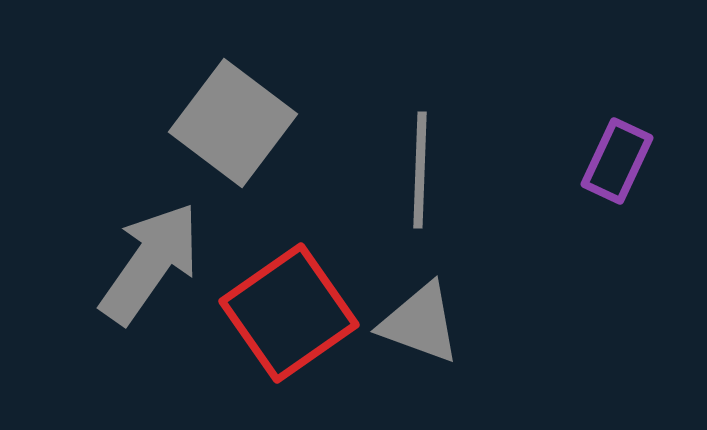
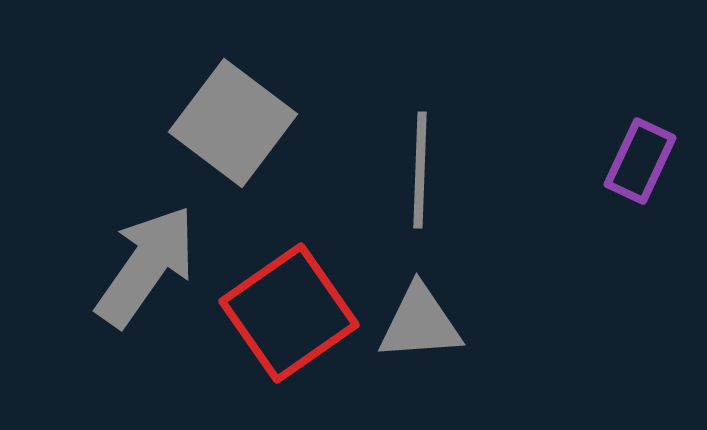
purple rectangle: moved 23 px right
gray arrow: moved 4 px left, 3 px down
gray triangle: rotated 24 degrees counterclockwise
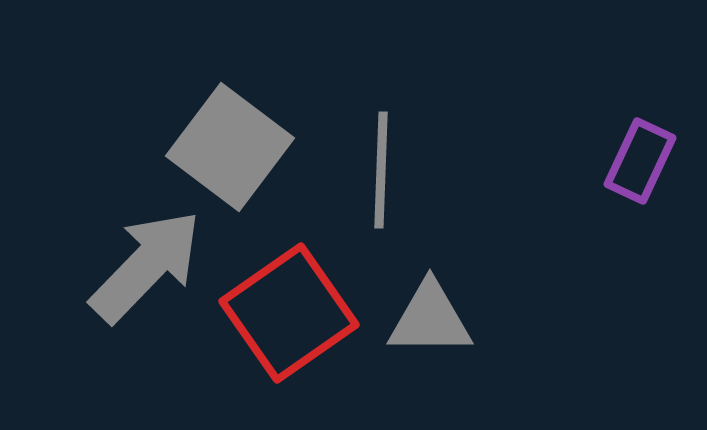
gray square: moved 3 px left, 24 px down
gray line: moved 39 px left
gray arrow: rotated 9 degrees clockwise
gray triangle: moved 10 px right, 4 px up; rotated 4 degrees clockwise
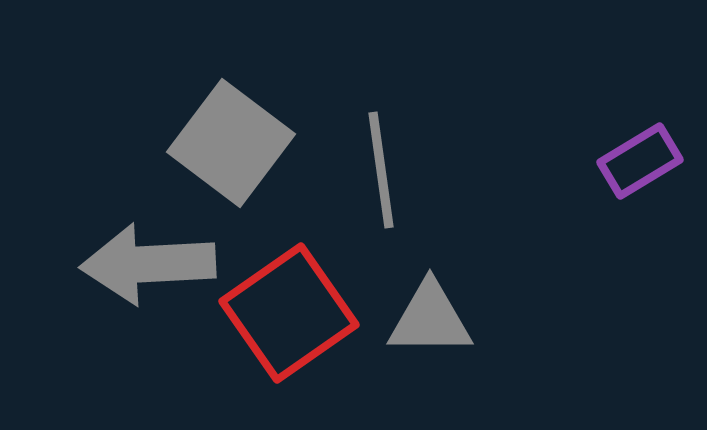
gray square: moved 1 px right, 4 px up
purple rectangle: rotated 34 degrees clockwise
gray line: rotated 10 degrees counterclockwise
gray arrow: moved 2 px right, 2 px up; rotated 137 degrees counterclockwise
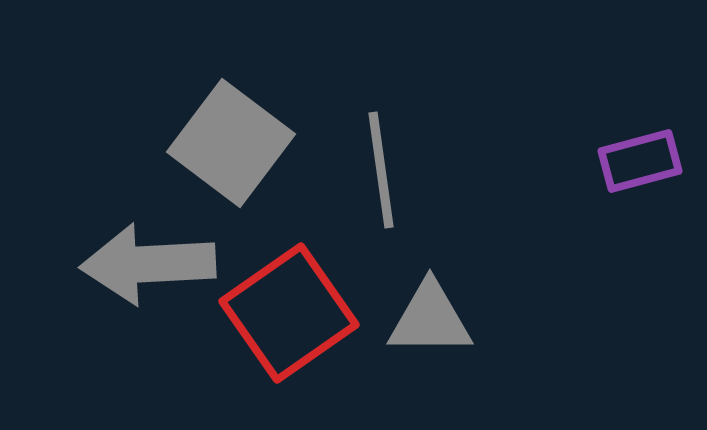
purple rectangle: rotated 16 degrees clockwise
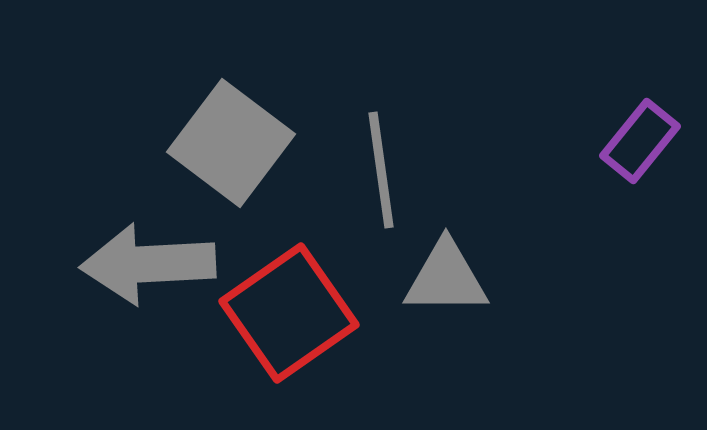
purple rectangle: moved 20 px up; rotated 36 degrees counterclockwise
gray triangle: moved 16 px right, 41 px up
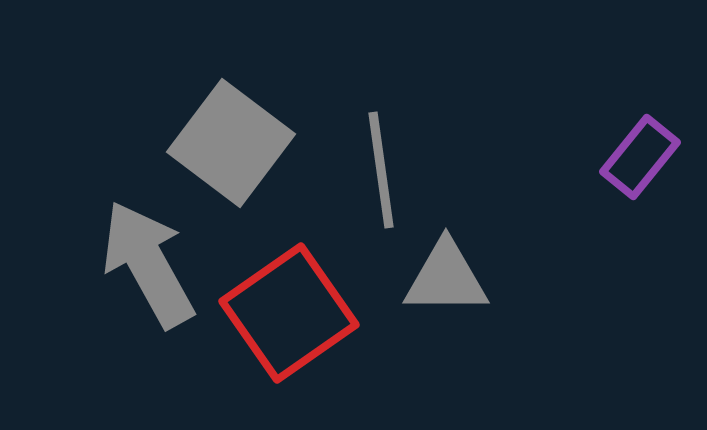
purple rectangle: moved 16 px down
gray arrow: rotated 64 degrees clockwise
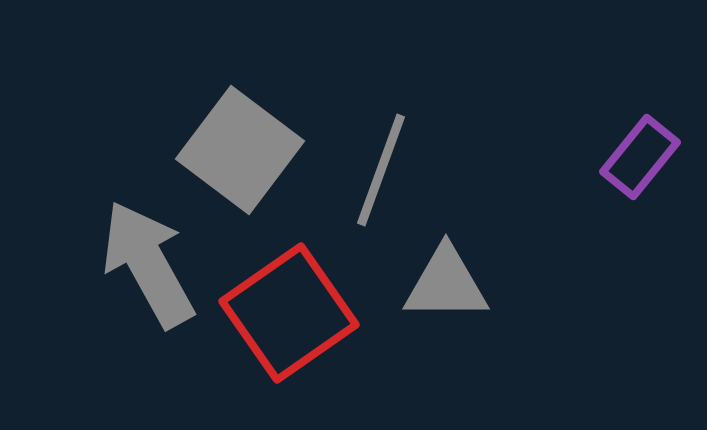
gray square: moved 9 px right, 7 px down
gray line: rotated 28 degrees clockwise
gray triangle: moved 6 px down
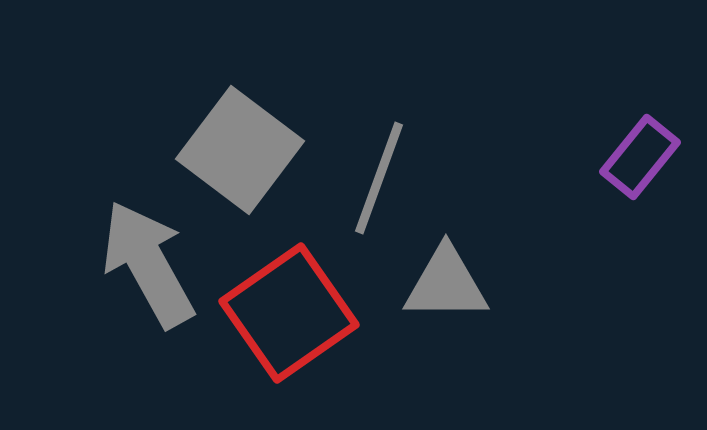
gray line: moved 2 px left, 8 px down
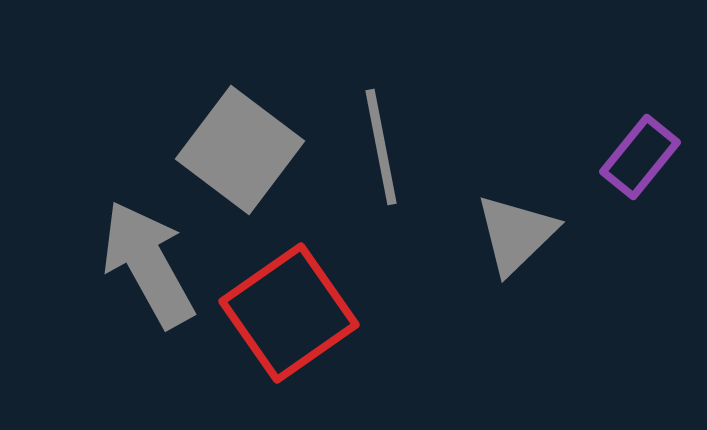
gray line: moved 2 px right, 31 px up; rotated 31 degrees counterclockwise
gray triangle: moved 70 px right, 50 px up; rotated 44 degrees counterclockwise
